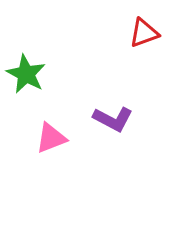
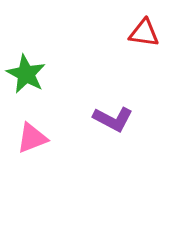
red triangle: rotated 28 degrees clockwise
pink triangle: moved 19 px left
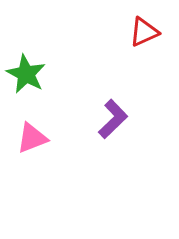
red triangle: moved 1 px up; rotated 32 degrees counterclockwise
purple L-shape: rotated 72 degrees counterclockwise
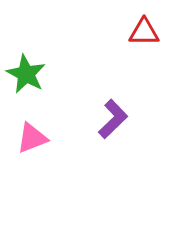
red triangle: rotated 24 degrees clockwise
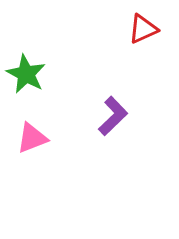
red triangle: moved 1 px left, 3 px up; rotated 24 degrees counterclockwise
purple L-shape: moved 3 px up
